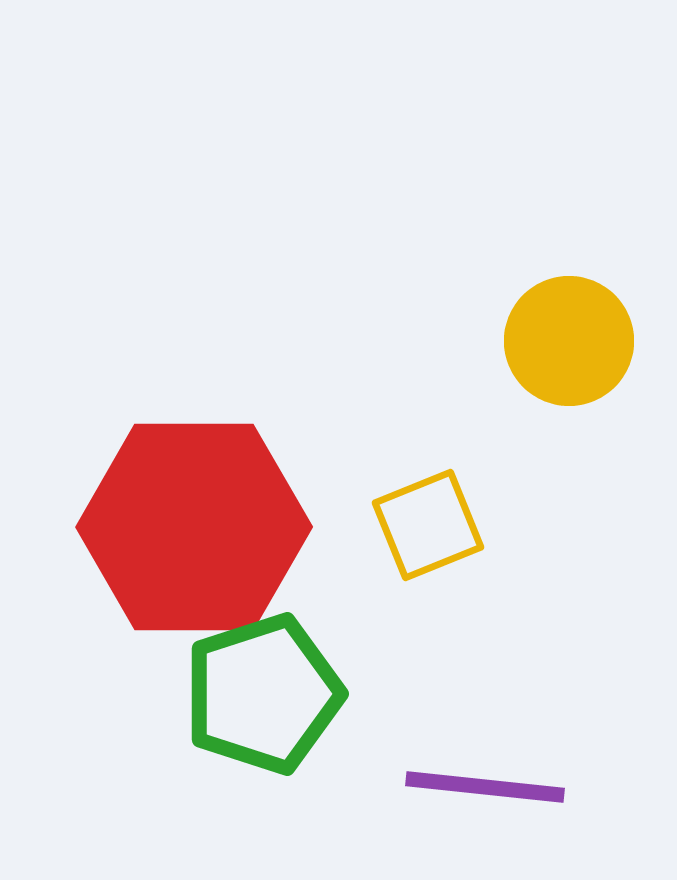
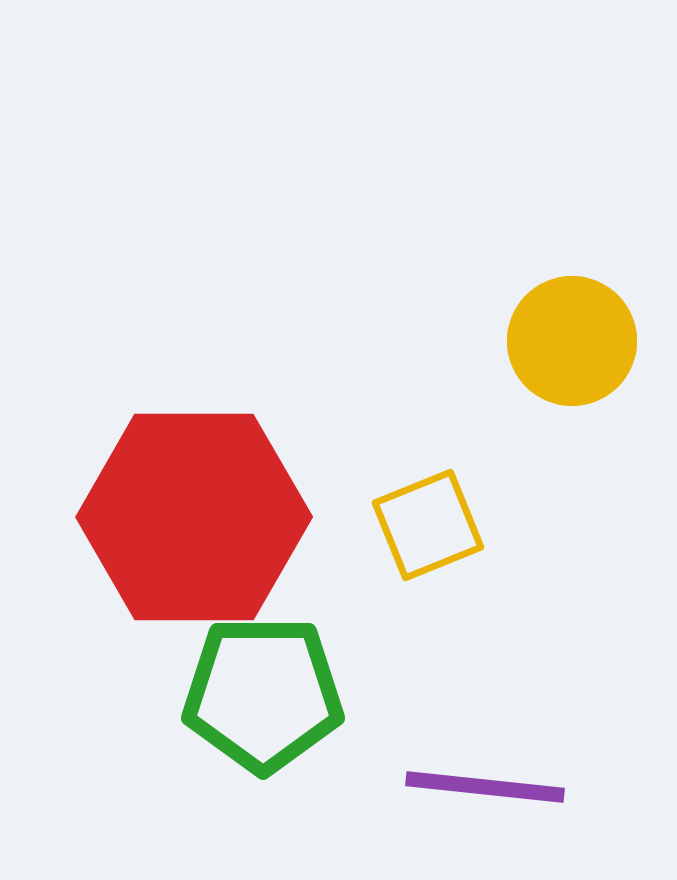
yellow circle: moved 3 px right
red hexagon: moved 10 px up
green pentagon: rotated 18 degrees clockwise
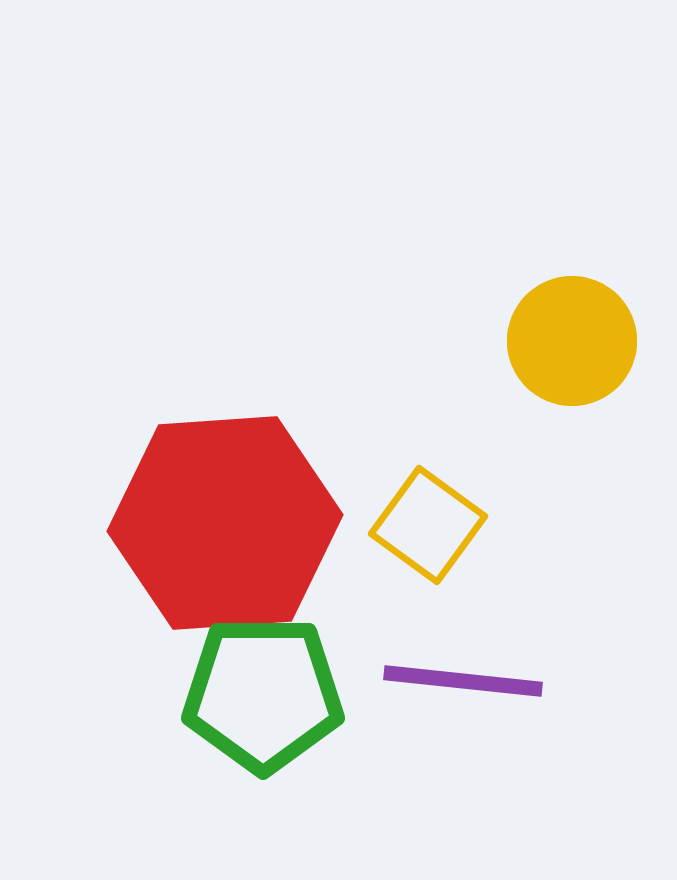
red hexagon: moved 31 px right, 6 px down; rotated 4 degrees counterclockwise
yellow square: rotated 32 degrees counterclockwise
purple line: moved 22 px left, 106 px up
